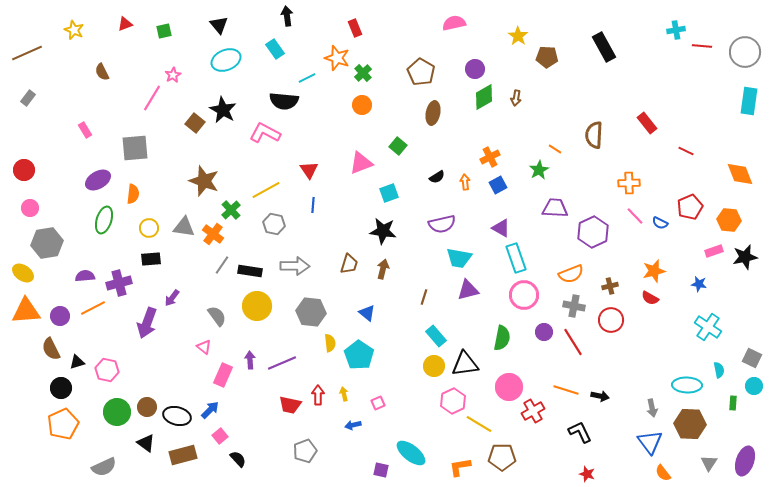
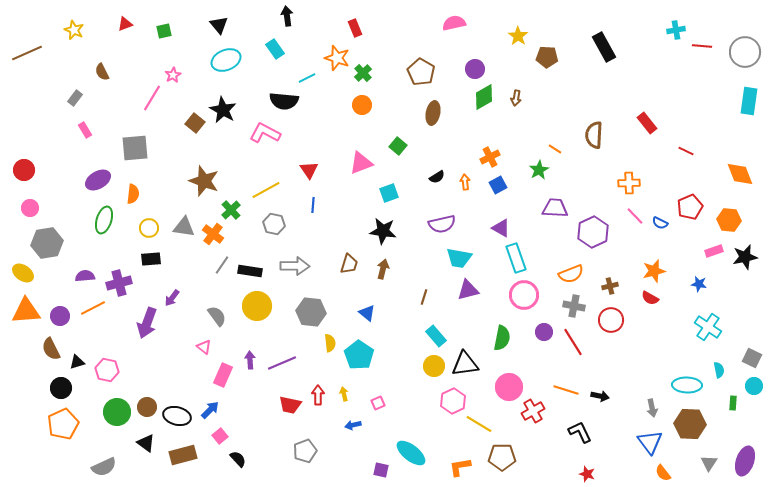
gray rectangle at (28, 98): moved 47 px right
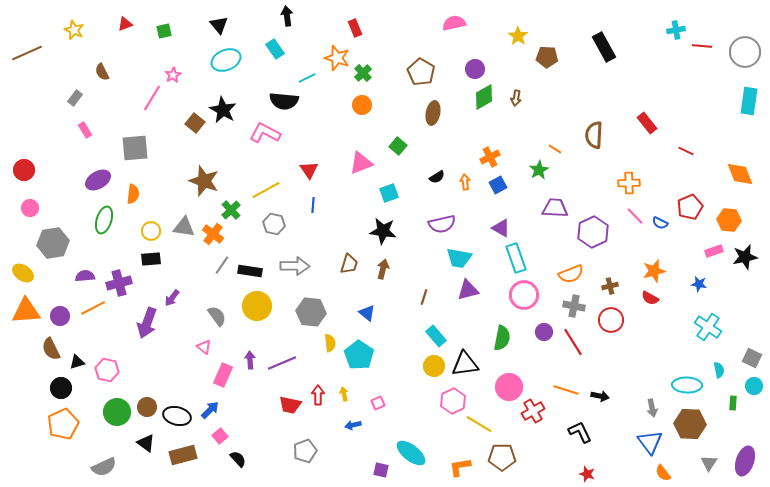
yellow circle at (149, 228): moved 2 px right, 3 px down
gray hexagon at (47, 243): moved 6 px right
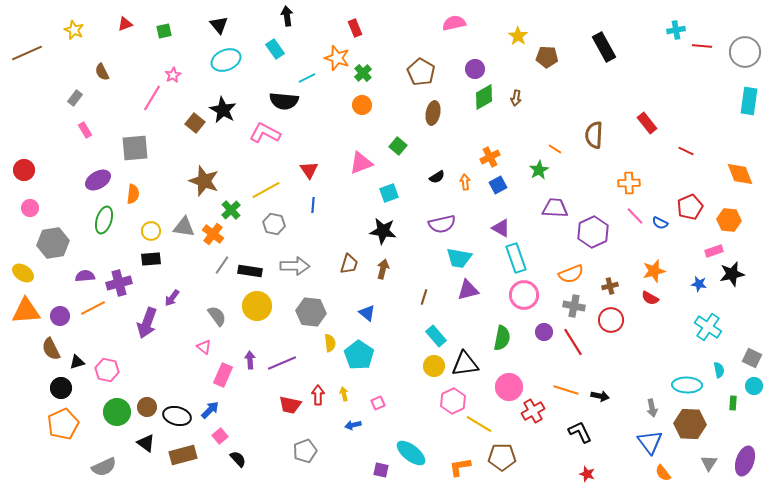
black star at (745, 257): moved 13 px left, 17 px down
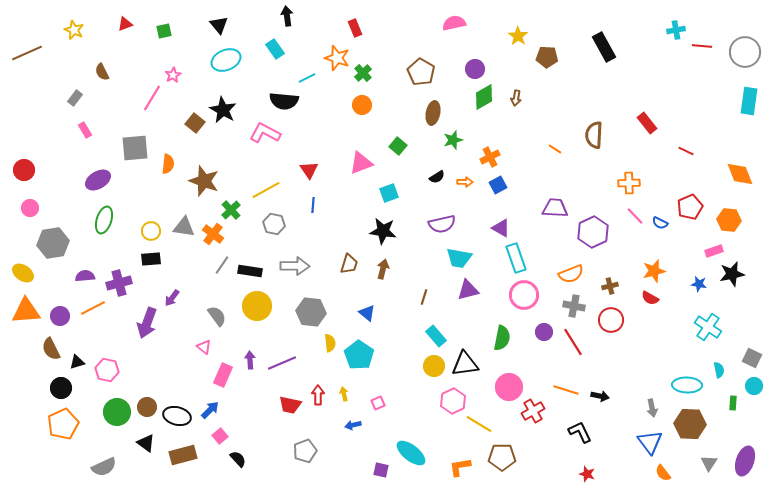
green star at (539, 170): moved 86 px left, 30 px up; rotated 12 degrees clockwise
orange arrow at (465, 182): rotated 98 degrees clockwise
orange semicircle at (133, 194): moved 35 px right, 30 px up
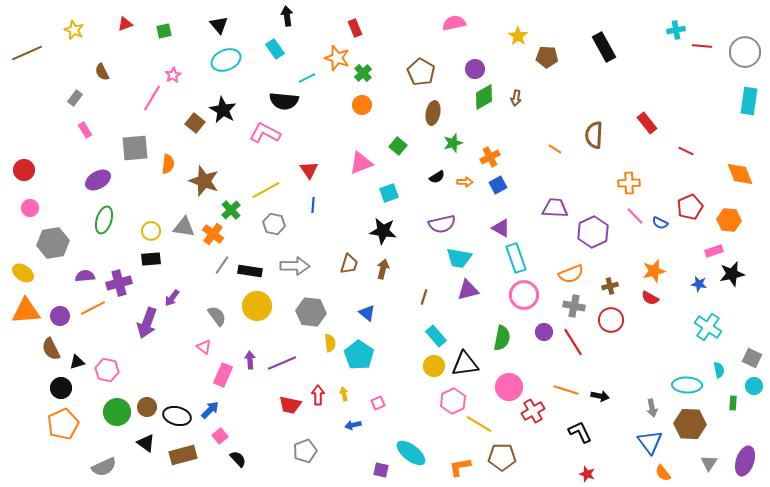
green star at (453, 140): moved 3 px down
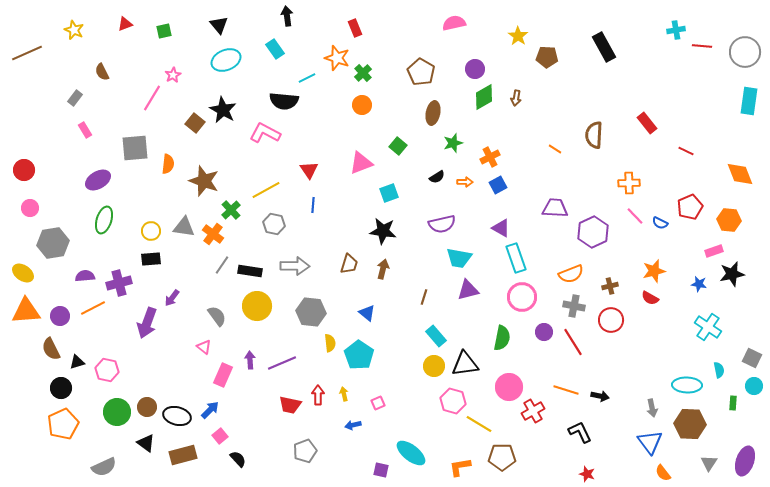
pink circle at (524, 295): moved 2 px left, 2 px down
pink hexagon at (453, 401): rotated 20 degrees counterclockwise
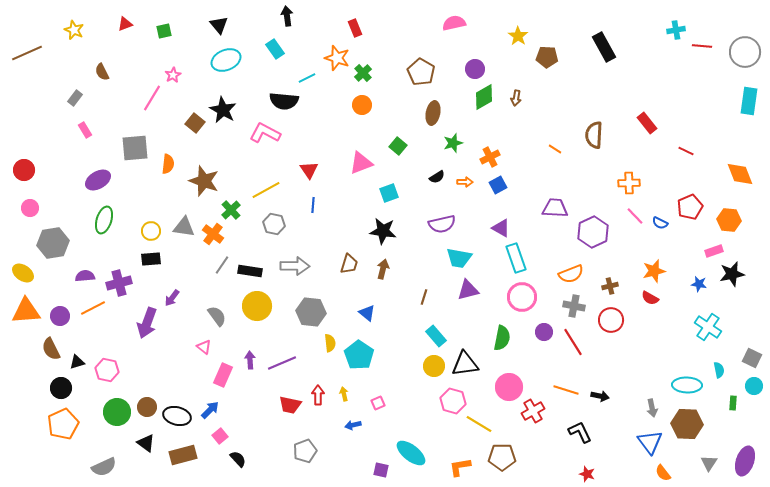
brown hexagon at (690, 424): moved 3 px left
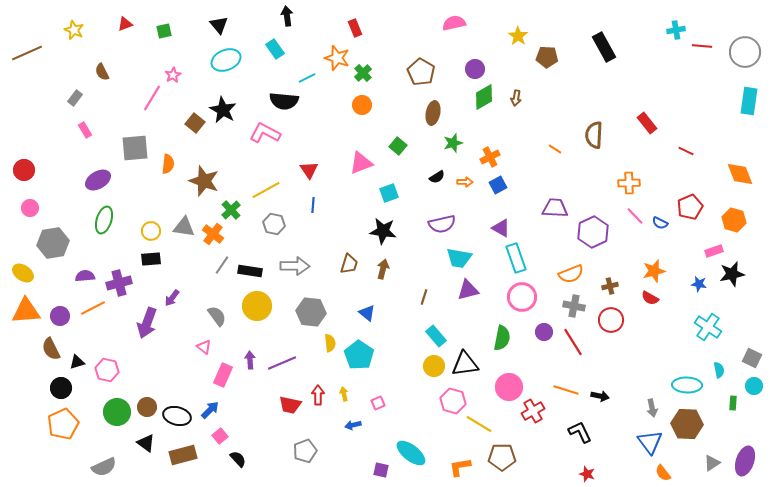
orange hexagon at (729, 220): moved 5 px right; rotated 10 degrees clockwise
gray triangle at (709, 463): moved 3 px right; rotated 24 degrees clockwise
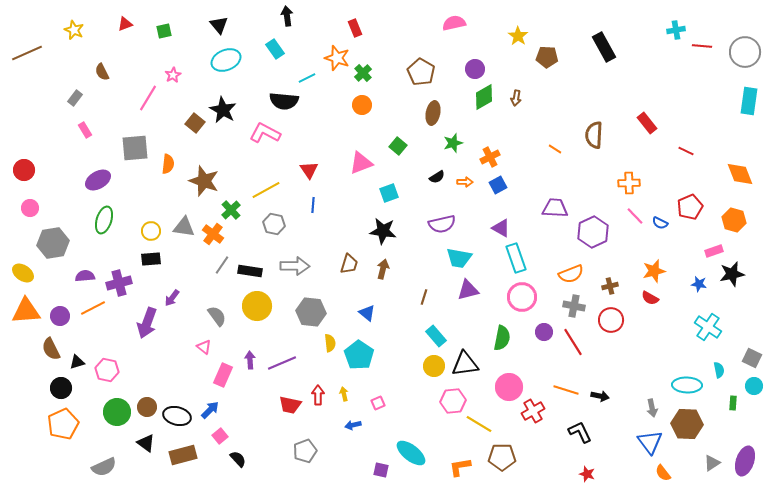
pink line at (152, 98): moved 4 px left
pink hexagon at (453, 401): rotated 20 degrees counterclockwise
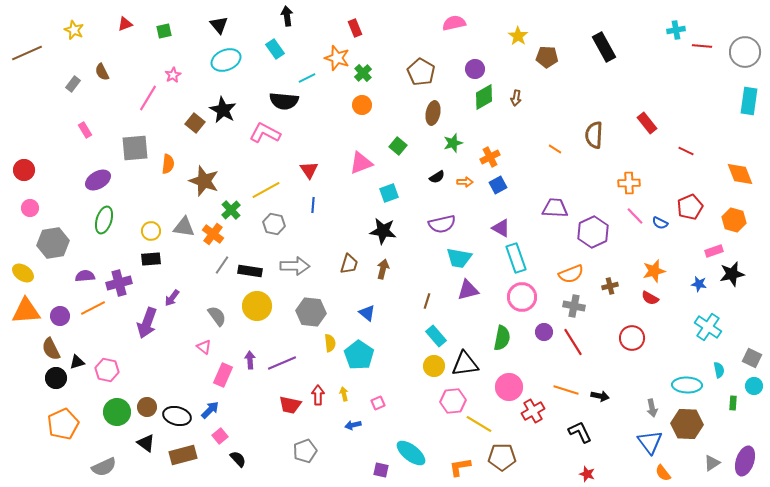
gray rectangle at (75, 98): moved 2 px left, 14 px up
brown line at (424, 297): moved 3 px right, 4 px down
red circle at (611, 320): moved 21 px right, 18 px down
black circle at (61, 388): moved 5 px left, 10 px up
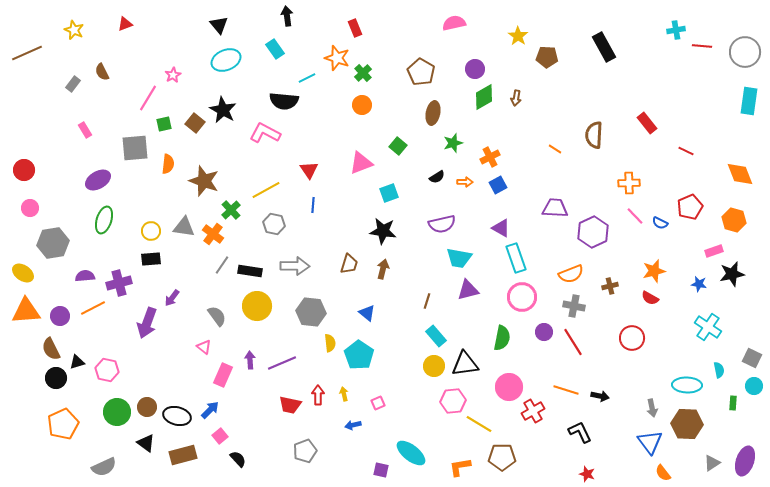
green square at (164, 31): moved 93 px down
